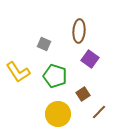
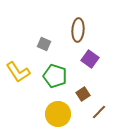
brown ellipse: moved 1 px left, 1 px up
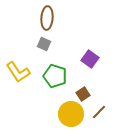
brown ellipse: moved 31 px left, 12 px up
yellow circle: moved 13 px right
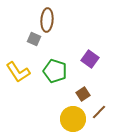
brown ellipse: moved 2 px down
gray square: moved 10 px left, 5 px up
green pentagon: moved 5 px up
yellow circle: moved 2 px right, 5 px down
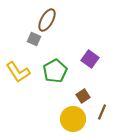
brown ellipse: rotated 25 degrees clockwise
green pentagon: rotated 25 degrees clockwise
brown square: moved 2 px down
brown line: moved 3 px right; rotated 21 degrees counterclockwise
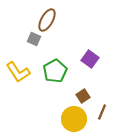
yellow circle: moved 1 px right
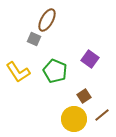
green pentagon: rotated 20 degrees counterclockwise
brown square: moved 1 px right
brown line: moved 3 px down; rotated 28 degrees clockwise
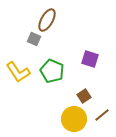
purple square: rotated 18 degrees counterclockwise
green pentagon: moved 3 px left
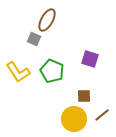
brown square: rotated 32 degrees clockwise
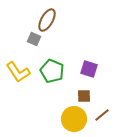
purple square: moved 1 px left, 10 px down
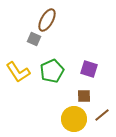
green pentagon: rotated 25 degrees clockwise
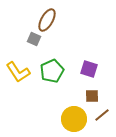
brown square: moved 8 px right
